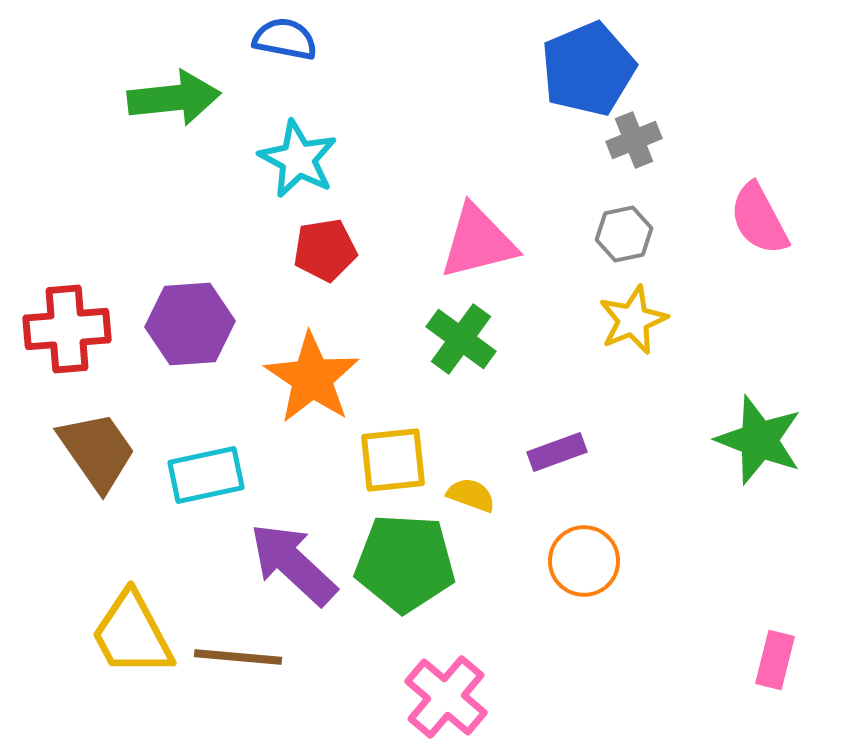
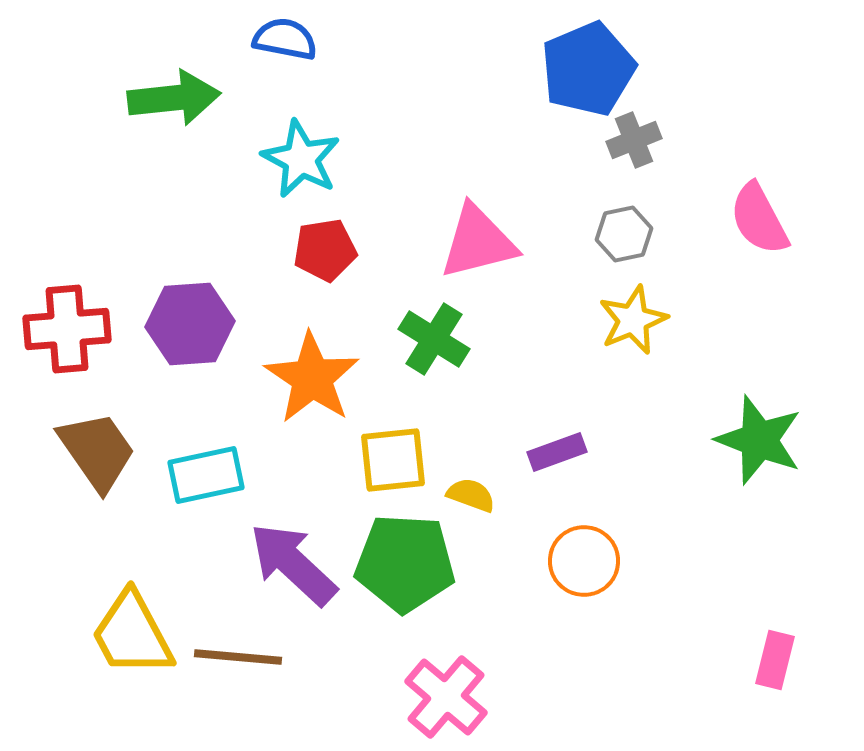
cyan star: moved 3 px right
green cross: moved 27 px left; rotated 4 degrees counterclockwise
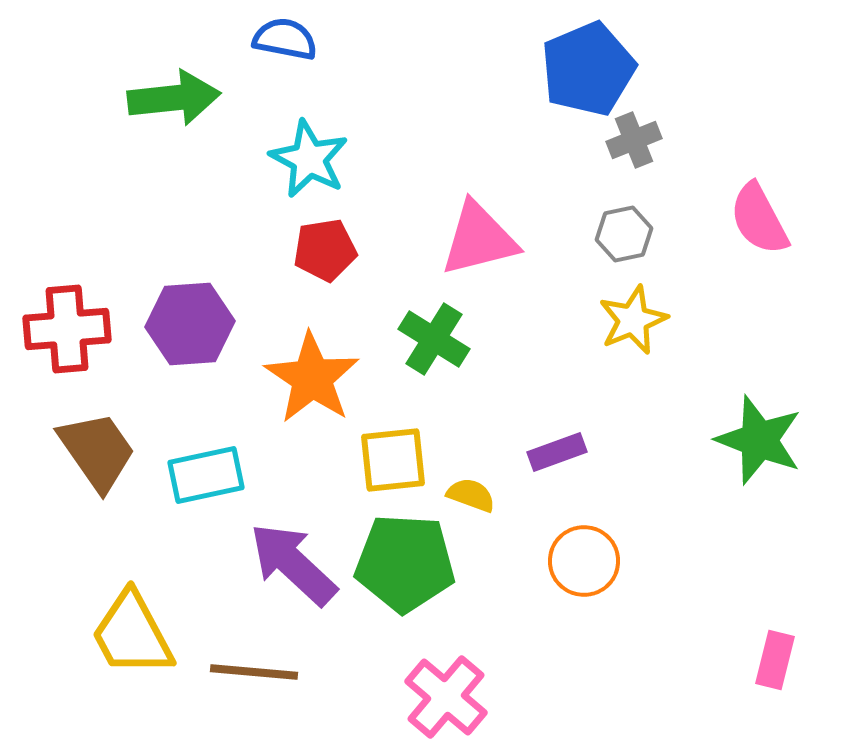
cyan star: moved 8 px right
pink triangle: moved 1 px right, 3 px up
brown line: moved 16 px right, 15 px down
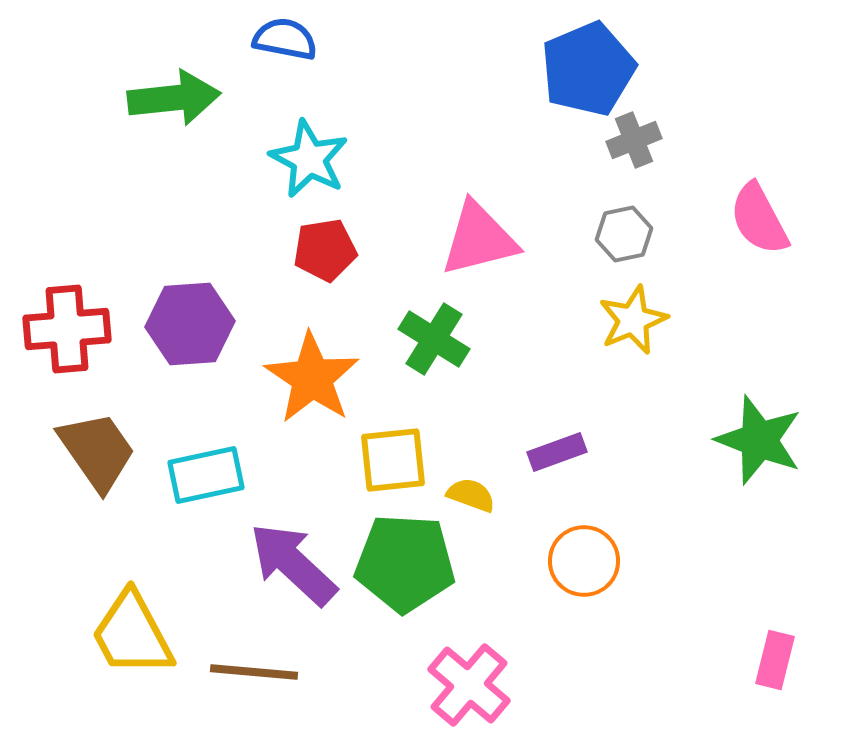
pink cross: moved 23 px right, 12 px up
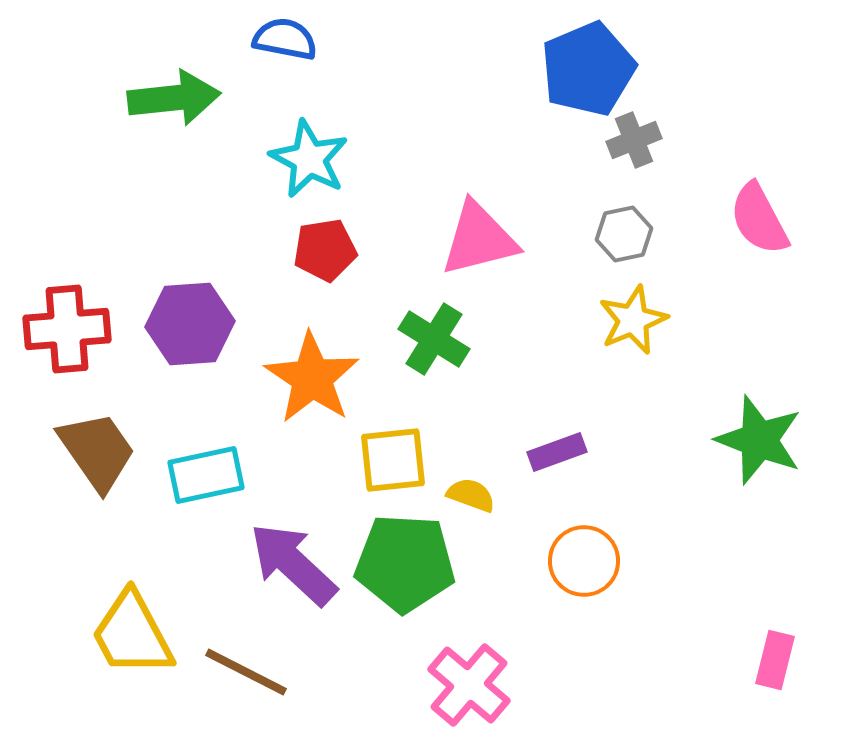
brown line: moved 8 px left; rotated 22 degrees clockwise
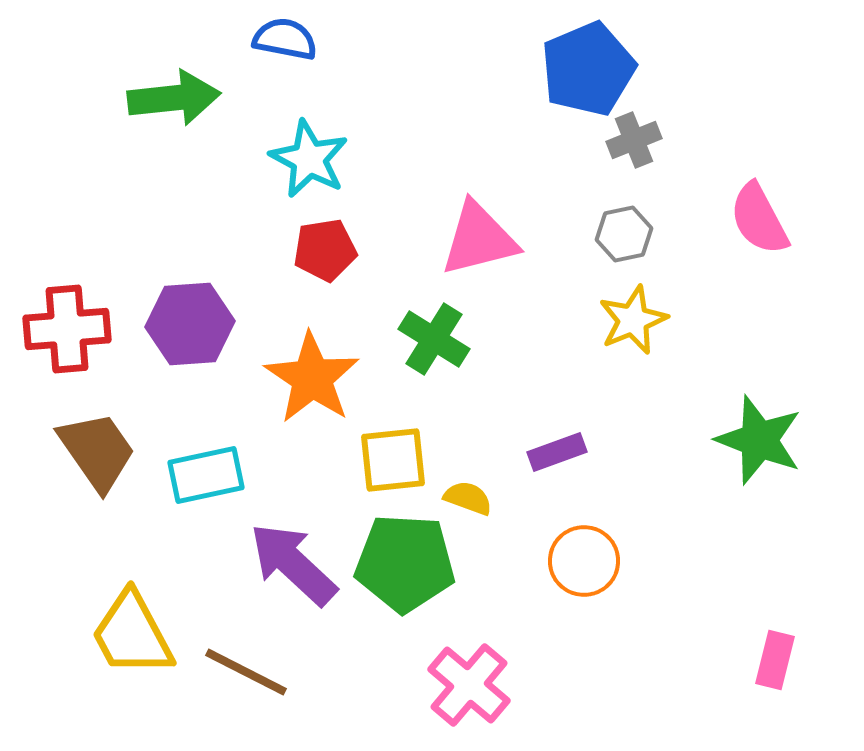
yellow semicircle: moved 3 px left, 3 px down
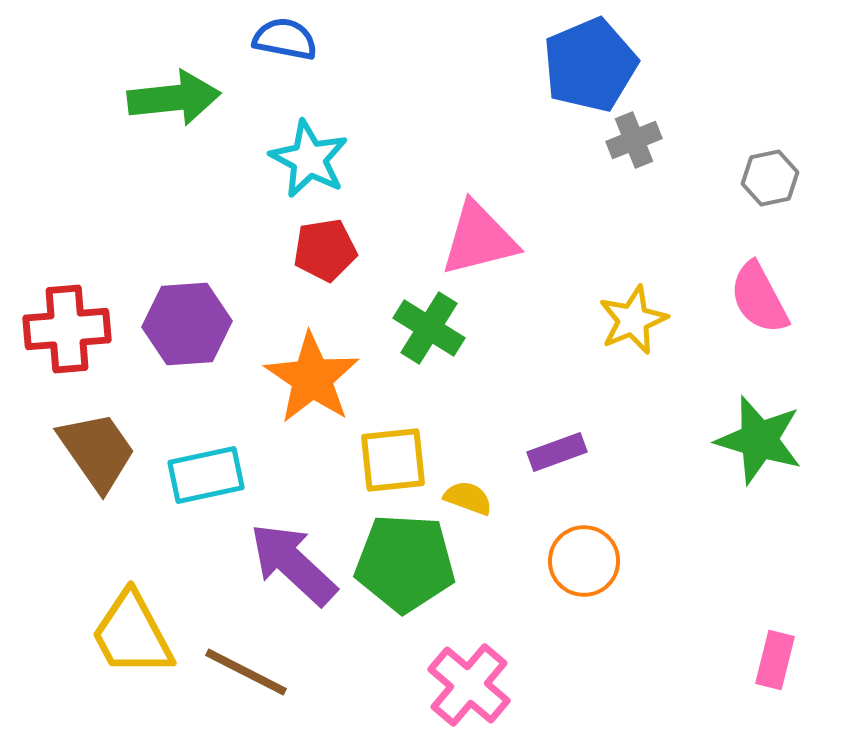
blue pentagon: moved 2 px right, 4 px up
pink semicircle: moved 79 px down
gray hexagon: moved 146 px right, 56 px up
purple hexagon: moved 3 px left
green cross: moved 5 px left, 11 px up
green star: rotated 4 degrees counterclockwise
